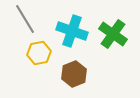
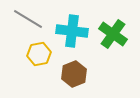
gray line: moved 3 px right; rotated 28 degrees counterclockwise
cyan cross: rotated 12 degrees counterclockwise
yellow hexagon: moved 1 px down
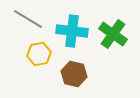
brown hexagon: rotated 25 degrees counterclockwise
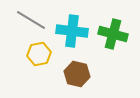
gray line: moved 3 px right, 1 px down
green cross: rotated 20 degrees counterclockwise
brown hexagon: moved 3 px right
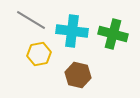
brown hexagon: moved 1 px right, 1 px down
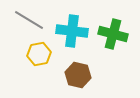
gray line: moved 2 px left
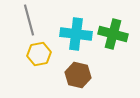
gray line: rotated 44 degrees clockwise
cyan cross: moved 4 px right, 3 px down
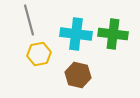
green cross: rotated 8 degrees counterclockwise
